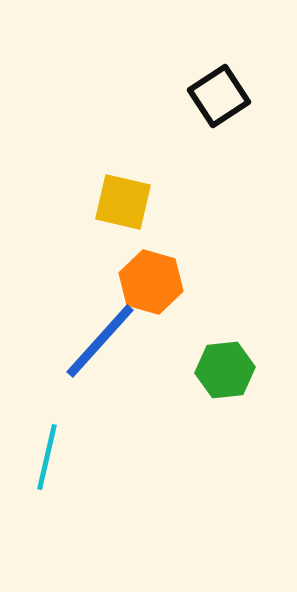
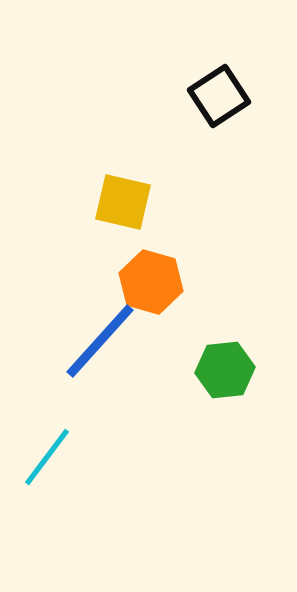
cyan line: rotated 24 degrees clockwise
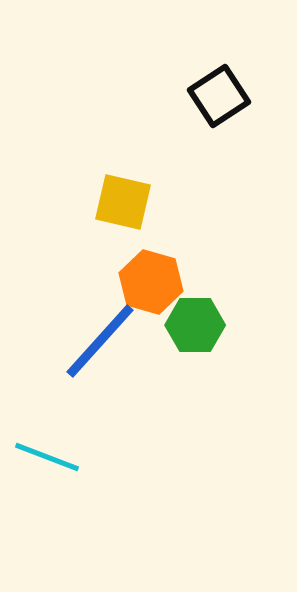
green hexagon: moved 30 px left, 45 px up; rotated 6 degrees clockwise
cyan line: rotated 74 degrees clockwise
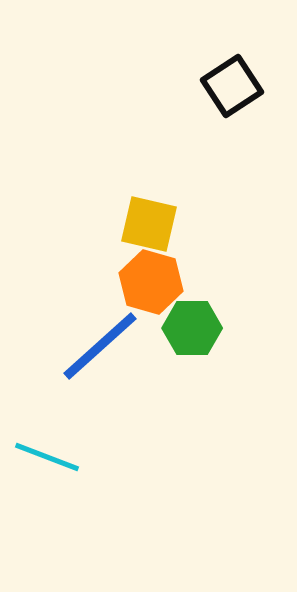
black square: moved 13 px right, 10 px up
yellow square: moved 26 px right, 22 px down
green hexagon: moved 3 px left, 3 px down
blue line: moved 5 px down; rotated 6 degrees clockwise
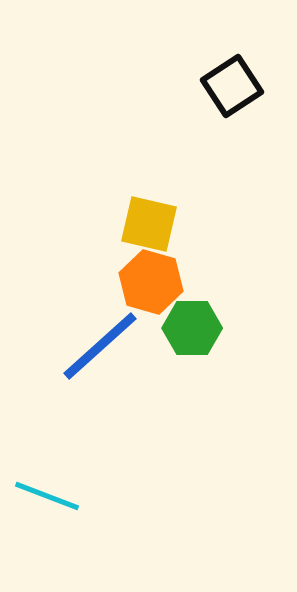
cyan line: moved 39 px down
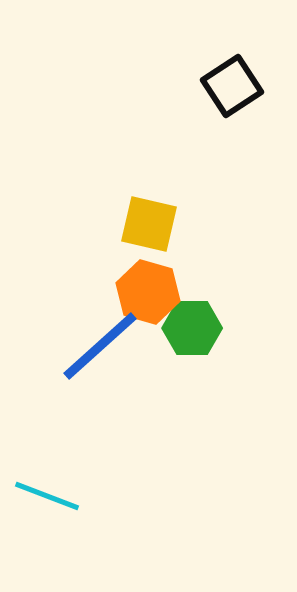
orange hexagon: moved 3 px left, 10 px down
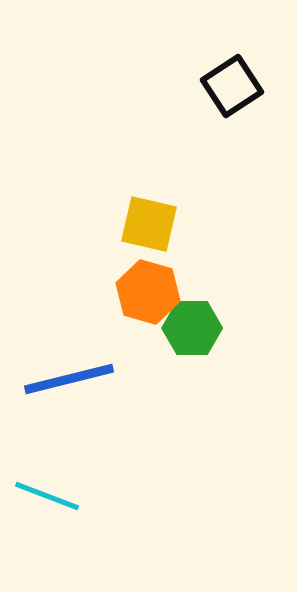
blue line: moved 31 px left, 33 px down; rotated 28 degrees clockwise
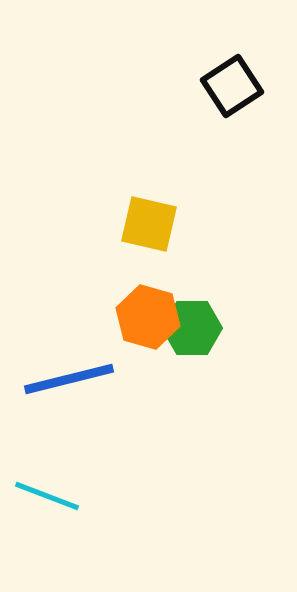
orange hexagon: moved 25 px down
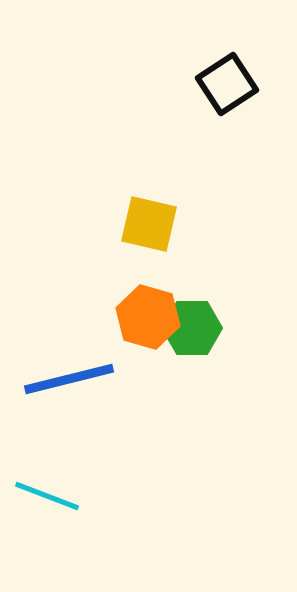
black square: moved 5 px left, 2 px up
